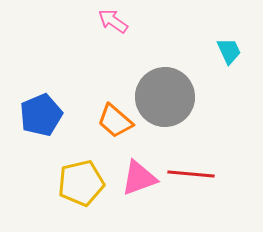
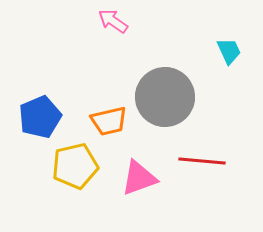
blue pentagon: moved 1 px left, 2 px down
orange trapezoid: moved 6 px left; rotated 54 degrees counterclockwise
red line: moved 11 px right, 13 px up
yellow pentagon: moved 6 px left, 17 px up
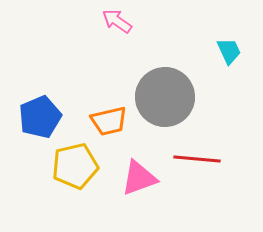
pink arrow: moved 4 px right
red line: moved 5 px left, 2 px up
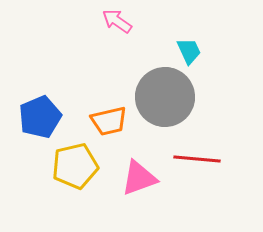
cyan trapezoid: moved 40 px left
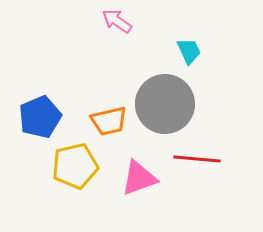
gray circle: moved 7 px down
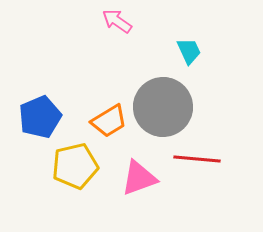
gray circle: moved 2 px left, 3 px down
orange trapezoid: rotated 18 degrees counterclockwise
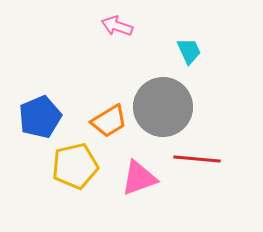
pink arrow: moved 5 px down; rotated 16 degrees counterclockwise
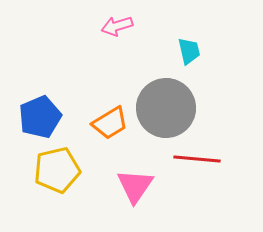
pink arrow: rotated 36 degrees counterclockwise
cyan trapezoid: rotated 12 degrees clockwise
gray circle: moved 3 px right, 1 px down
orange trapezoid: moved 1 px right, 2 px down
yellow pentagon: moved 18 px left, 4 px down
pink triangle: moved 4 px left, 8 px down; rotated 36 degrees counterclockwise
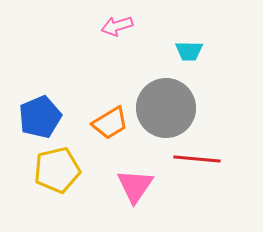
cyan trapezoid: rotated 104 degrees clockwise
